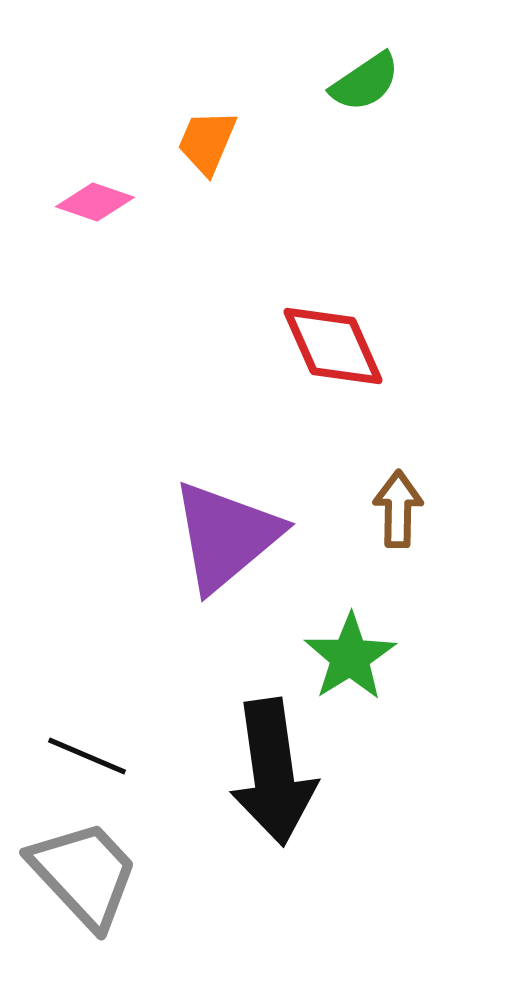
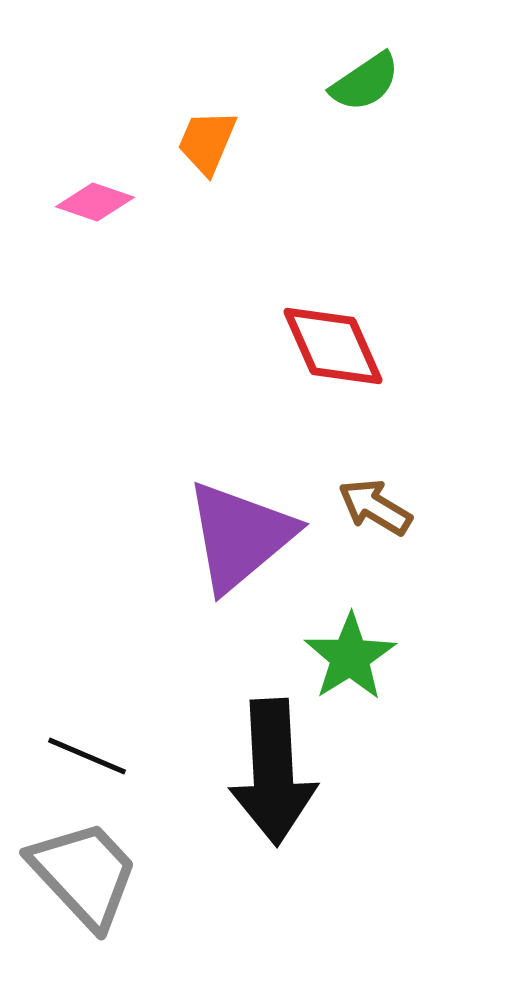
brown arrow: moved 23 px left, 2 px up; rotated 60 degrees counterclockwise
purple triangle: moved 14 px right
black arrow: rotated 5 degrees clockwise
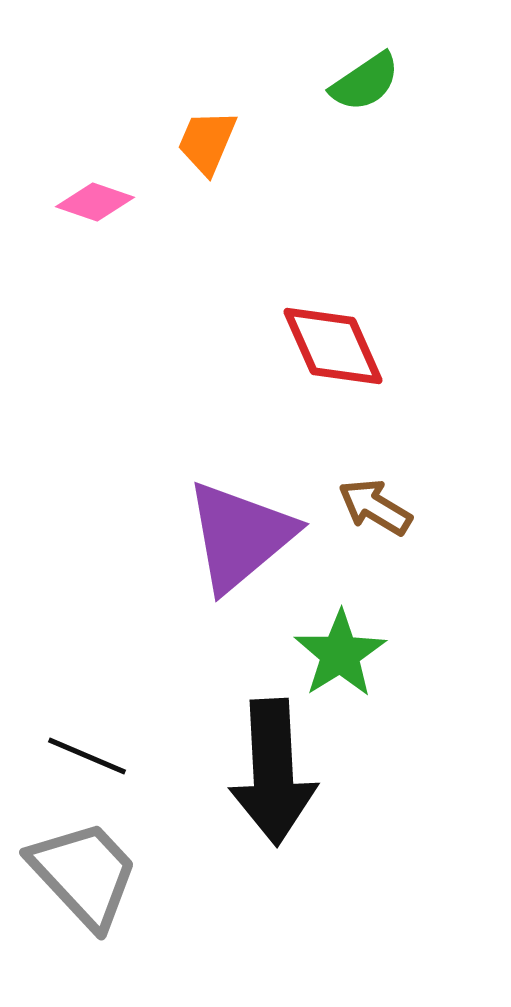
green star: moved 10 px left, 3 px up
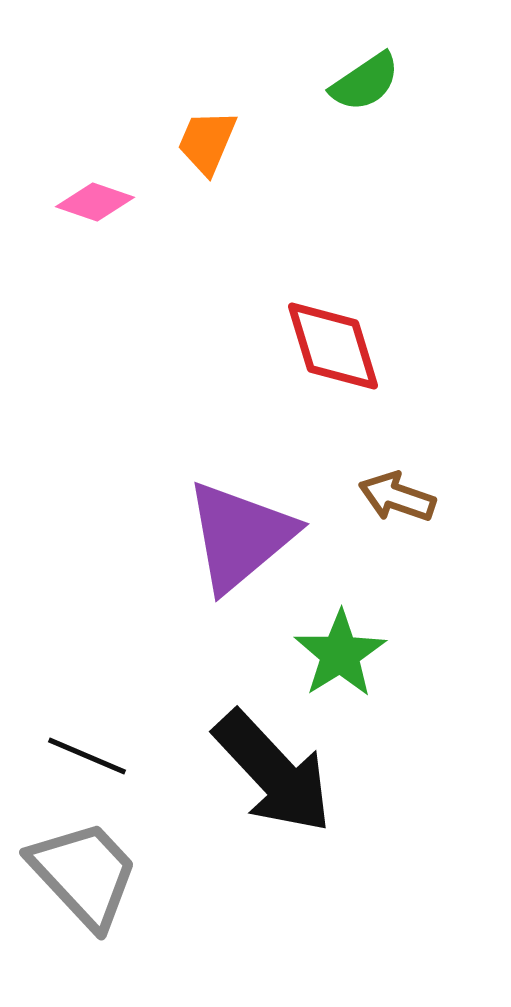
red diamond: rotated 7 degrees clockwise
brown arrow: moved 22 px right, 10 px up; rotated 12 degrees counterclockwise
black arrow: rotated 40 degrees counterclockwise
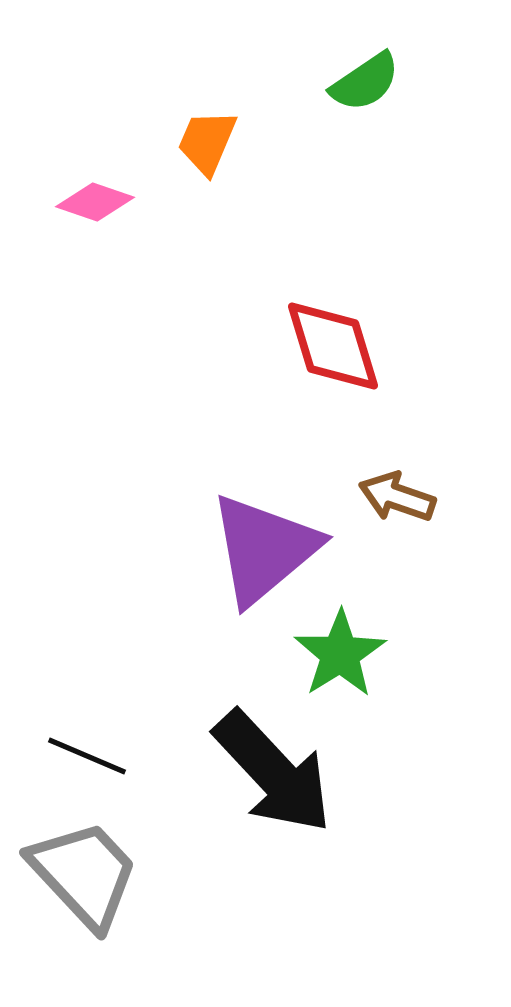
purple triangle: moved 24 px right, 13 px down
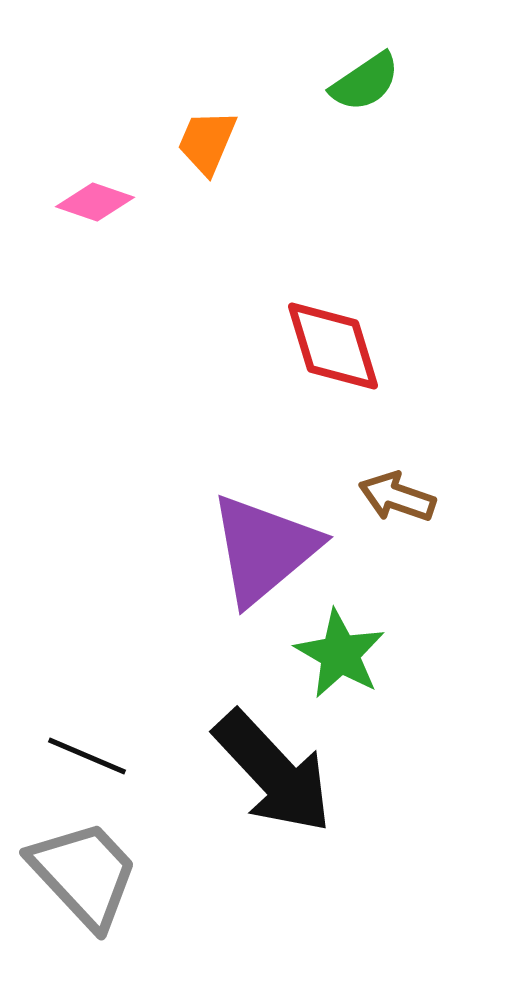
green star: rotated 10 degrees counterclockwise
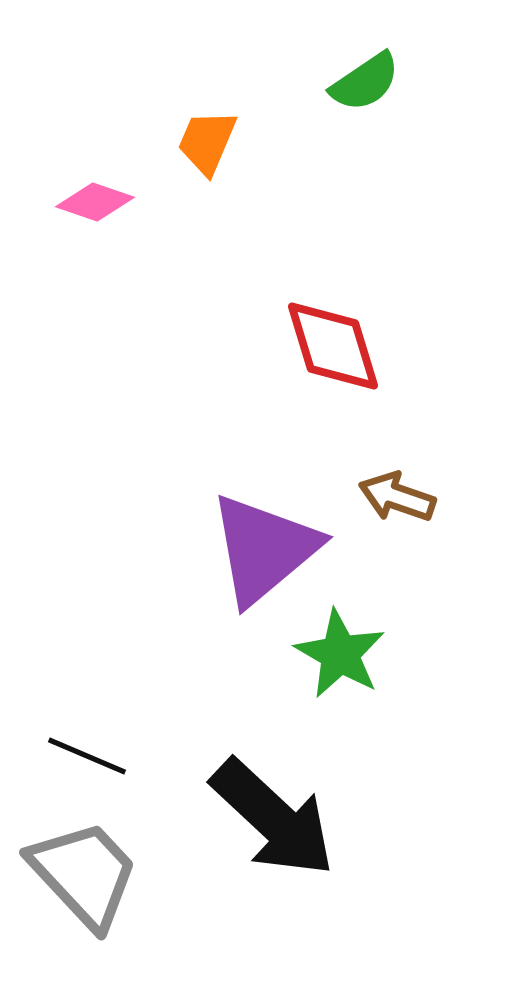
black arrow: moved 46 px down; rotated 4 degrees counterclockwise
